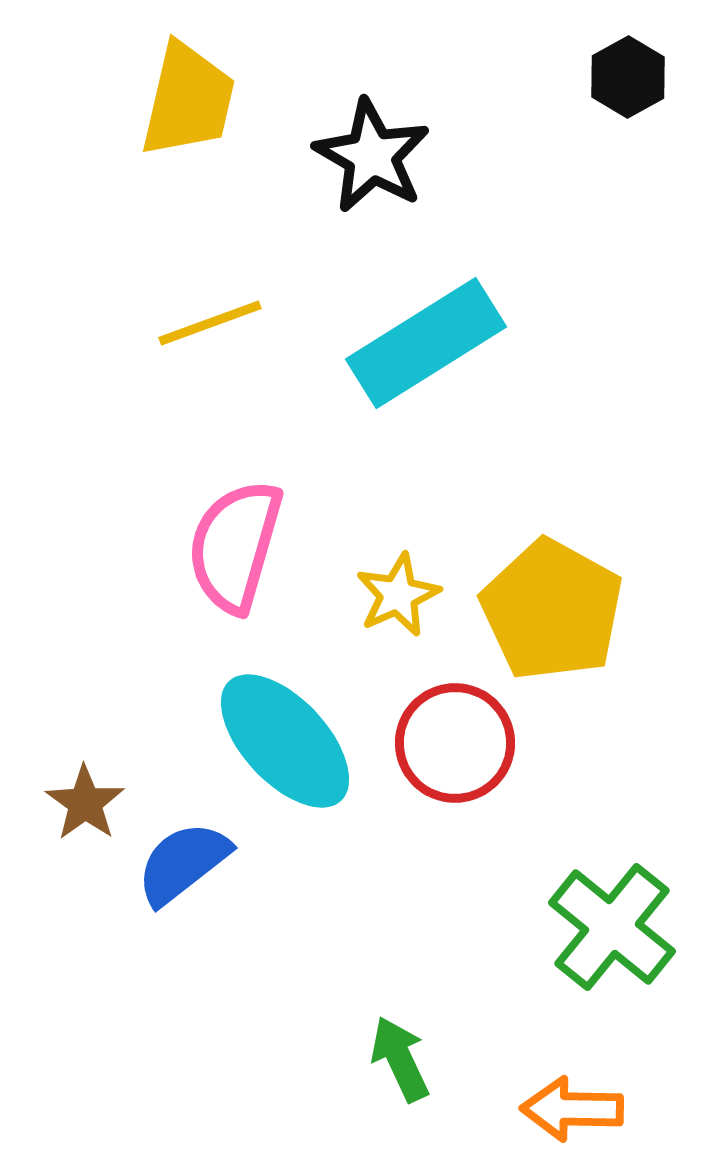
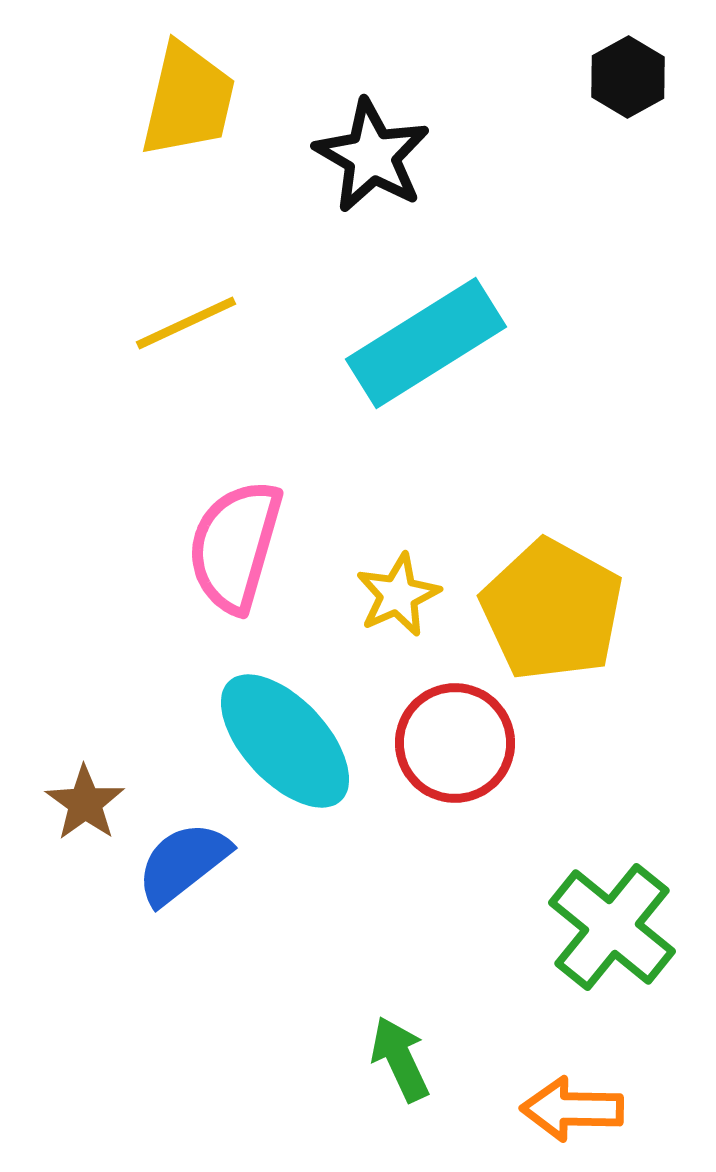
yellow line: moved 24 px left; rotated 5 degrees counterclockwise
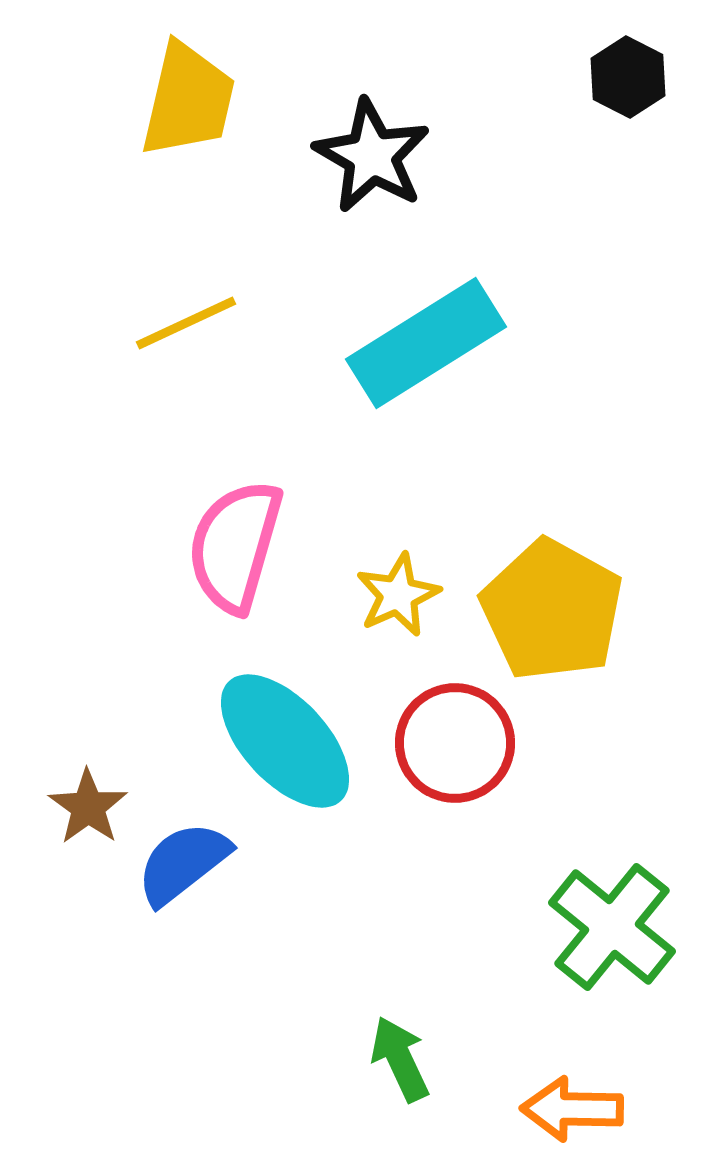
black hexagon: rotated 4 degrees counterclockwise
brown star: moved 3 px right, 4 px down
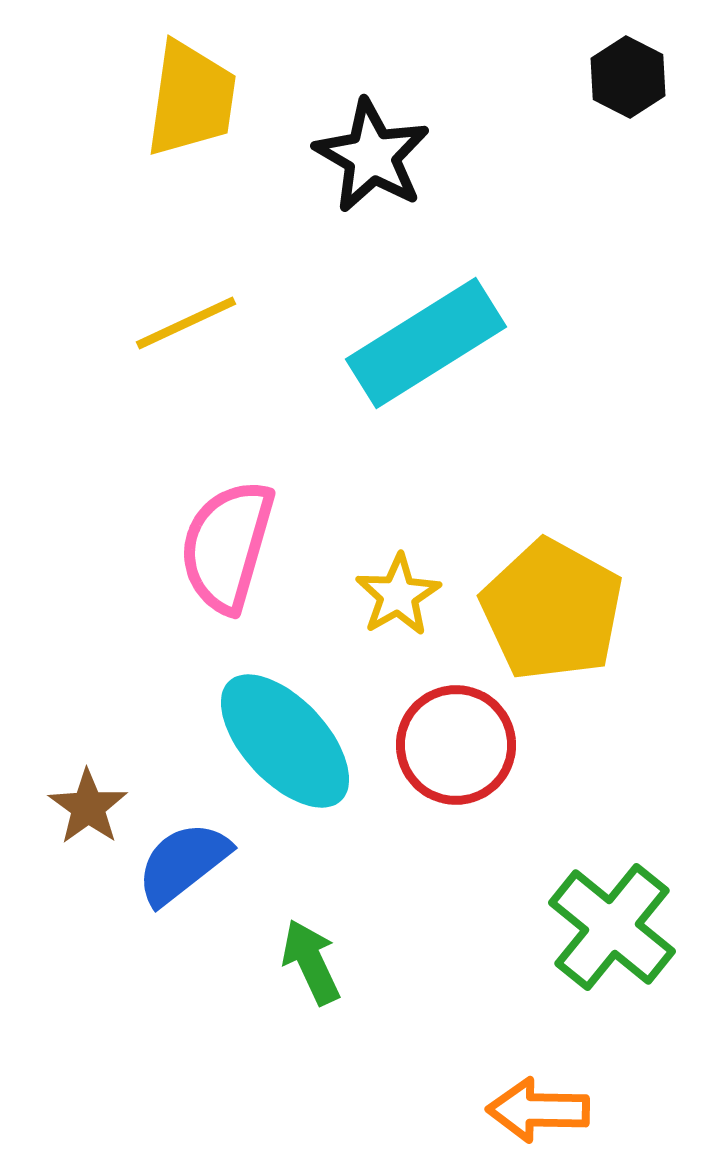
yellow trapezoid: moved 3 px right, 1 px up; rotated 5 degrees counterclockwise
pink semicircle: moved 8 px left
yellow star: rotated 6 degrees counterclockwise
red circle: moved 1 px right, 2 px down
green arrow: moved 89 px left, 97 px up
orange arrow: moved 34 px left, 1 px down
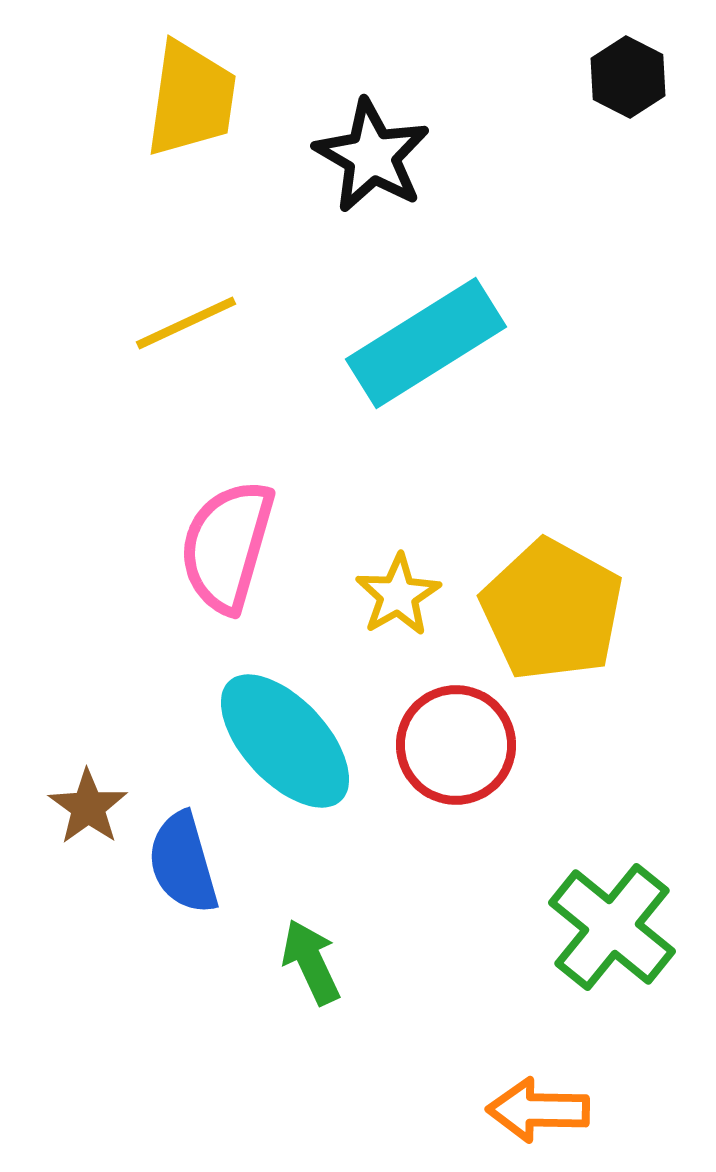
blue semicircle: rotated 68 degrees counterclockwise
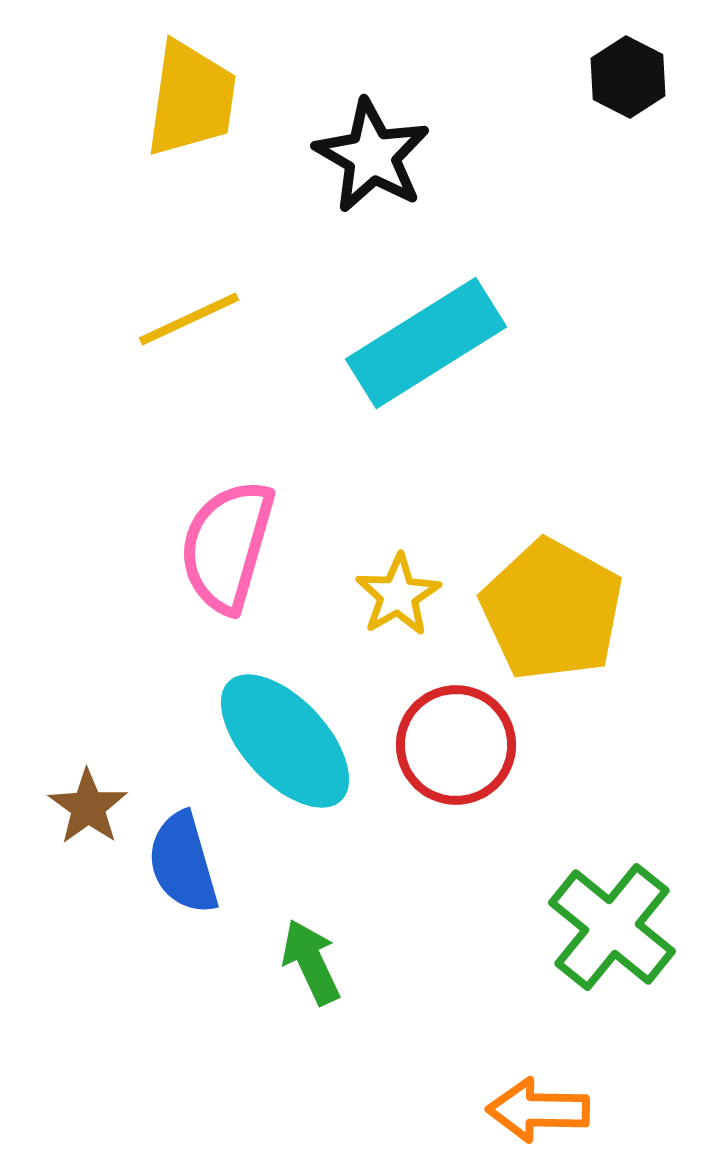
yellow line: moved 3 px right, 4 px up
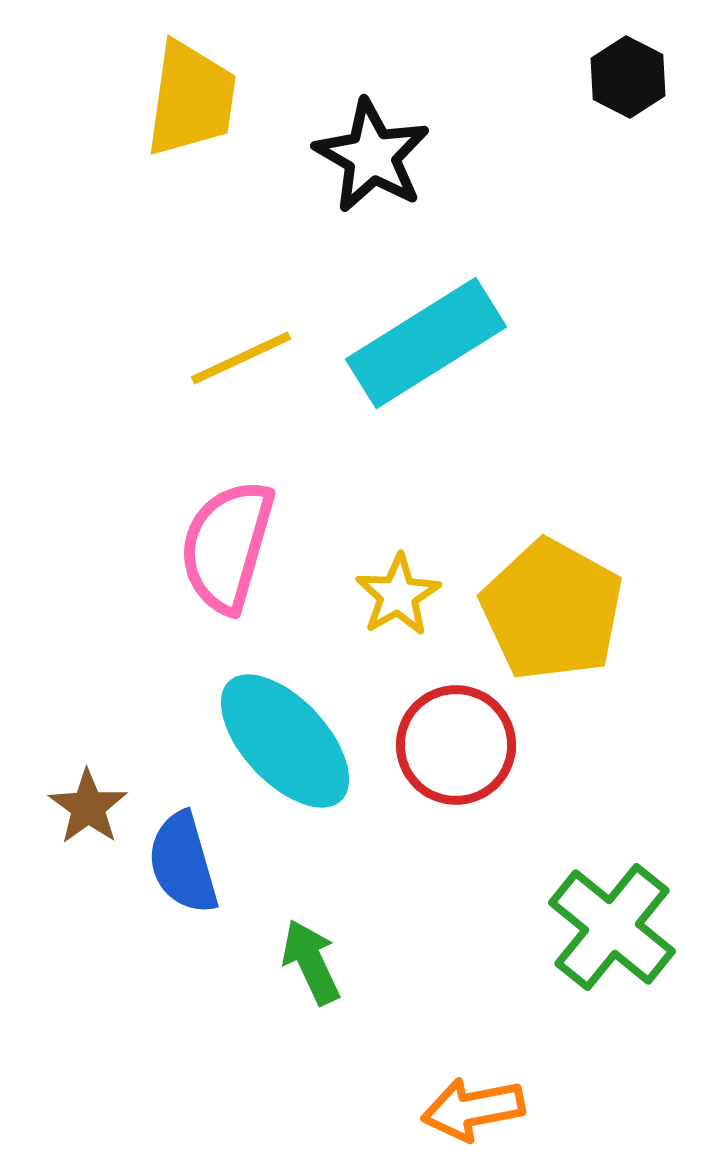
yellow line: moved 52 px right, 39 px down
orange arrow: moved 65 px left, 1 px up; rotated 12 degrees counterclockwise
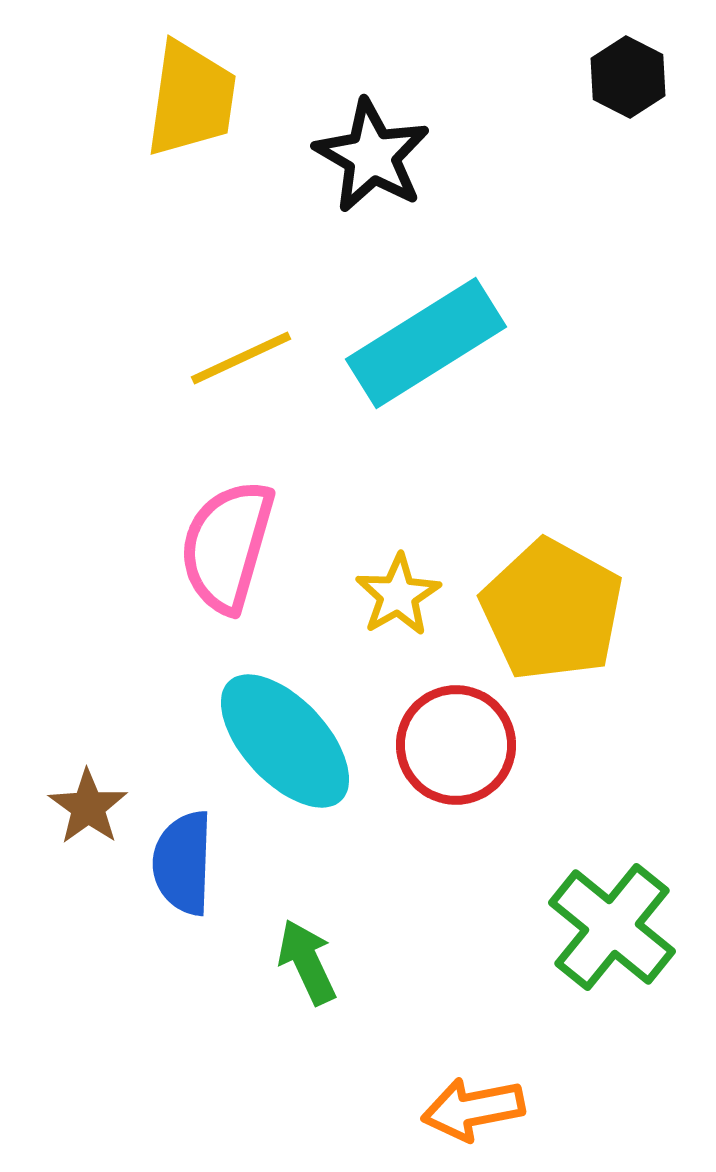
blue semicircle: rotated 18 degrees clockwise
green arrow: moved 4 px left
